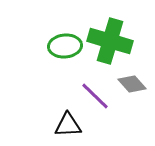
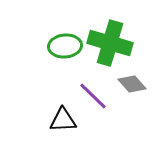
green cross: moved 2 px down
purple line: moved 2 px left
black triangle: moved 5 px left, 5 px up
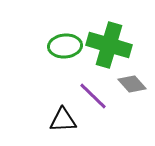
green cross: moved 1 px left, 2 px down
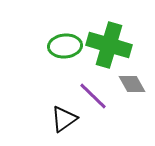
gray diamond: rotated 12 degrees clockwise
black triangle: moved 1 px right, 1 px up; rotated 32 degrees counterclockwise
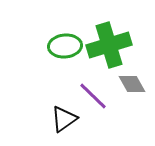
green cross: rotated 33 degrees counterclockwise
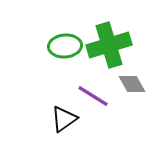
purple line: rotated 12 degrees counterclockwise
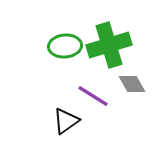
black triangle: moved 2 px right, 2 px down
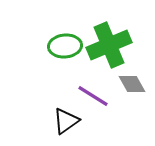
green cross: rotated 6 degrees counterclockwise
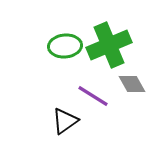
black triangle: moved 1 px left
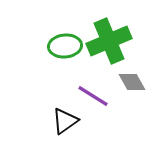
green cross: moved 4 px up
gray diamond: moved 2 px up
